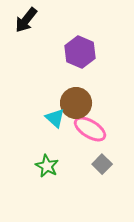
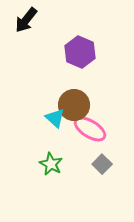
brown circle: moved 2 px left, 2 px down
green star: moved 4 px right, 2 px up
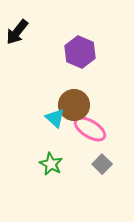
black arrow: moved 9 px left, 12 px down
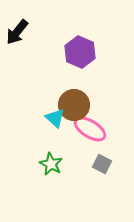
gray square: rotated 18 degrees counterclockwise
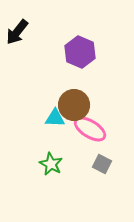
cyan triangle: rotated 40 degrees counterclockwise
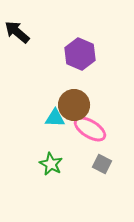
black arrow: rotated 92 degrees clockwise
purple hexagon: moved 2 px down
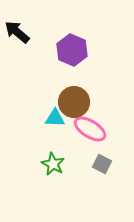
purple hexagon: moved 8 px left, 4 px up
brown circle: moved 3 px up
green star: moved 2 px right
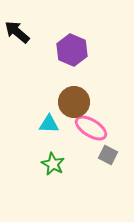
cyan triangle: moved 6 px left, 6 px down
pink ellipse: moved 1 px right, 1 px up
gray square: moved 6 px right, 9 px up
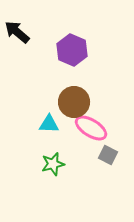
green star: rotated 30 degrees clockwise
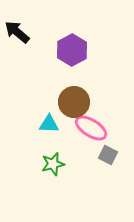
purple hexagon: rotated 8 degrees clockwise
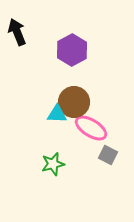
black arrow: rotated 28 degrees clockwise
cyan triangle: moved 8 px right, 10 px up
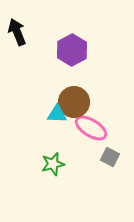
gray square: moved 2 px right, 2 px down
